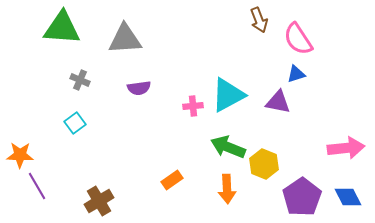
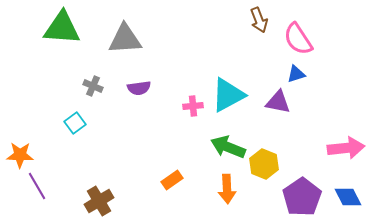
gray cross: moved 13 px right, 6 px down
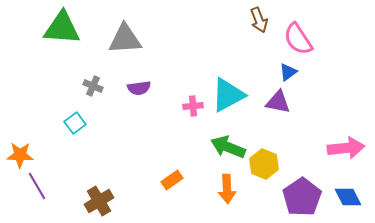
blue triangle: moved 8 px left, 2 px up; rotated 18 degrees counterclockwise
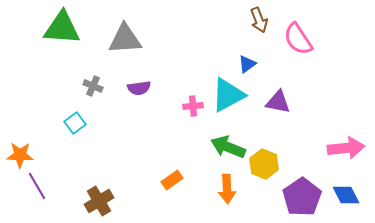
blue triangle: moved 41 px left, 8 px up
blue diamond: moved 2 px left, 2 px up
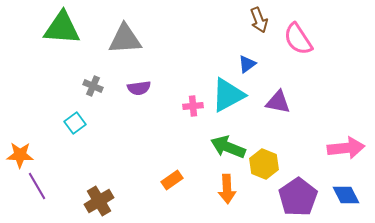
purple pentagon: moved 4 px left
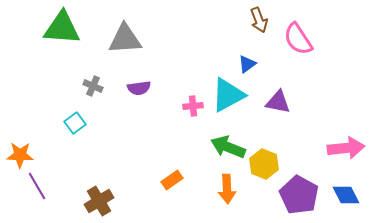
purple pentagon: moved 1 px right, 2 px up; rotated 9 degrees counterclockwise
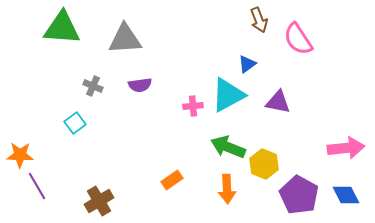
purple semicircle: moved 1 px right, 3 px up
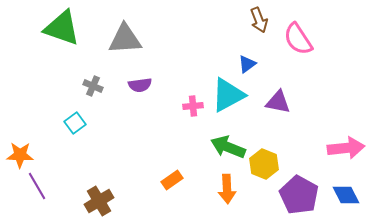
green triangle: rotated 15 degrees clockwise
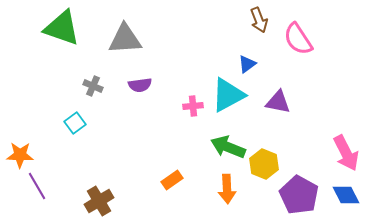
pink arrow: moved 5 px down; rotated 69 degrees clockwise
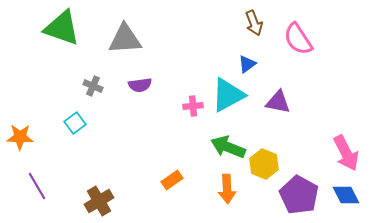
brown arrow: moved 5 px left, 3 px down
orange star: moved 18 px up
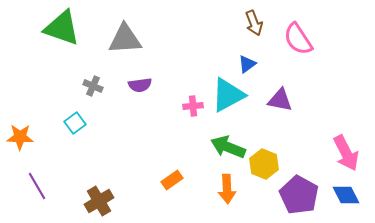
purple triangle: moved 2 px right, 2 px up
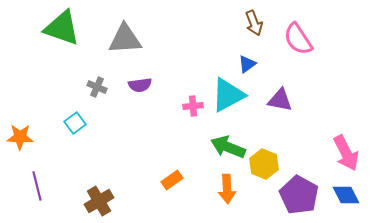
gray cross: moved 4 px right, 1 px down
purple line: rotated 16 degrees clockwise
